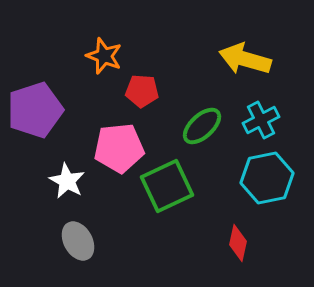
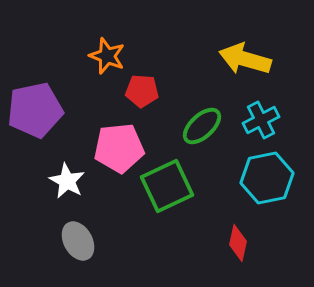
orange star: moved 3 px right
purple pentagon: rotated 6 degrees clockwise
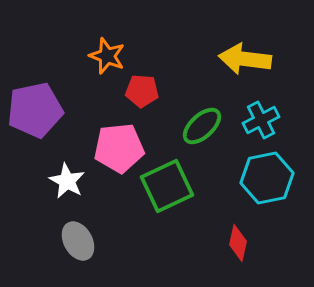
yellow arrow: rotated 9 degrees counterclockwise
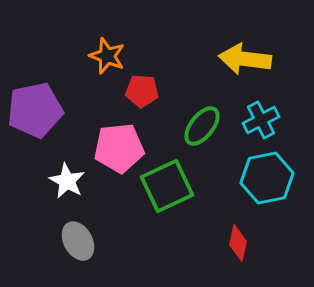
green ellipse: rotated 9 degrees counterclockwise
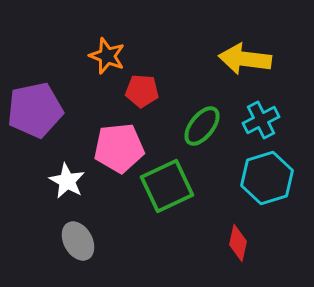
cyan hexagon: rotated 6 degrees counterclockwise
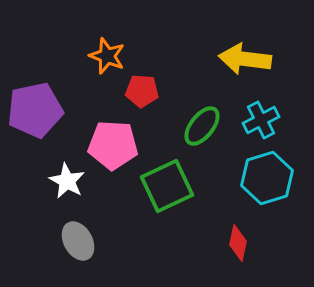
pink pentagon: moved 6 px left, 3 px up; rotated 9 degrees clockwise
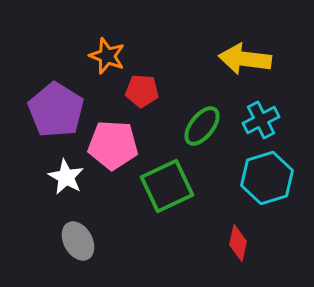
purple pentagon: moved 21 px right; rotated 28 degrees counterclockwise
white star: moved 1 px left, 4 px up
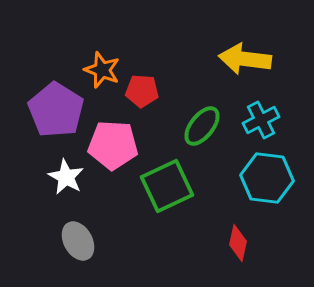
orange star: moved 5 px left, 14 px down
cyan hexagon: rotated 24 degrees clockwise
